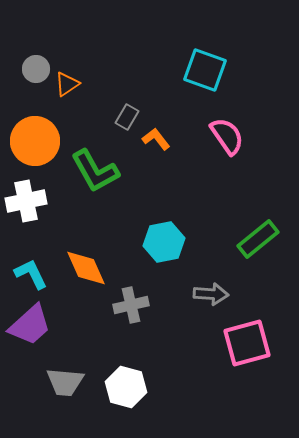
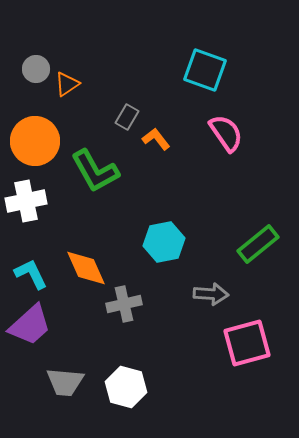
pink semicircle: moved 1 px left, 3 px up
green rectangle: moved 5 px down
gray cross: moved 7 px left, 1 px up
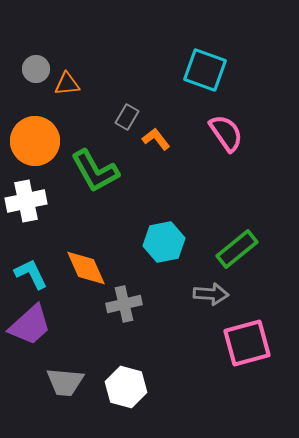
orange triangle: rotated 28 degrees clockwise
green rectangle: moved 21 px left, 5 px down
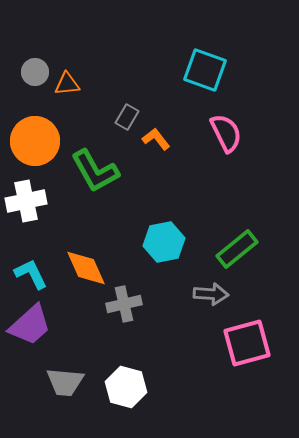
gray circle: moved 1 px left, 3 px down
pink semicircle: rotated 9 degrees clockwise
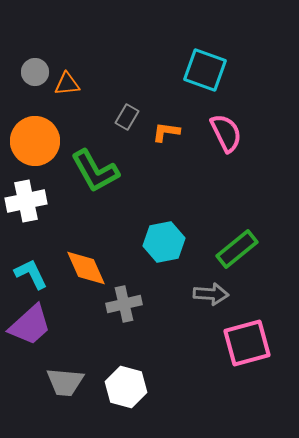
orange L-shape: moved 10 px right, 7 px up; rotated 44 degrees counterclockwise
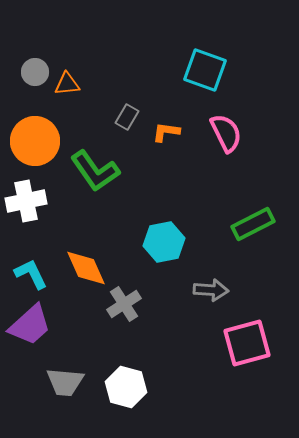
green L-shape: rotated 6 degrees counterclockwise
green rectangle: moved 16 px right, 25 px up; rotated 12 degrees clockwise
gray arrow: moved 4 px up
gray cross: rotated 20 degrees counterclockwise
